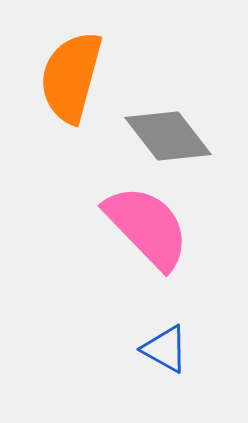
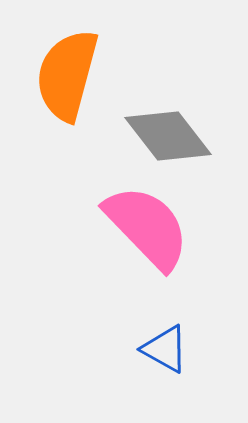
orange semicircle: moved 4 px left, 2 px up
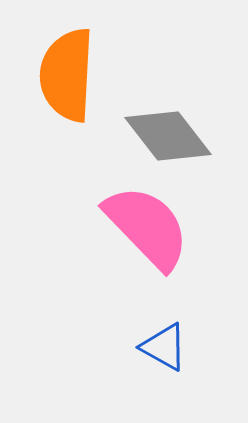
orange semicircle: rotated 12 degrees counterclockwise
blue triangle: moved 1 px left, 2 px up
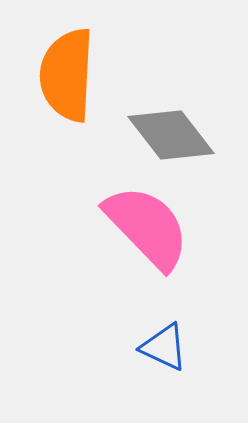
gray diamond: moved 3 px right, 1 px up
blue triangle: rotated 4 degrees counterclockwise
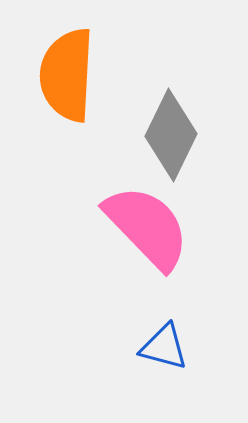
gray diamond: rotated 64 degrees clockwise
blue triangle: rotated 10 degrees counterclockwise
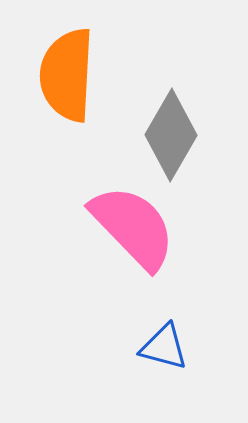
gray diamond: rotated 4 degrees clockwise
pink semicircle: moved 14 px left
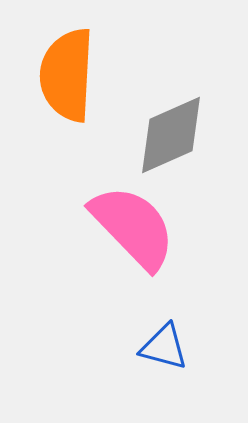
gray diamond: rotated 36 degrees clockwise
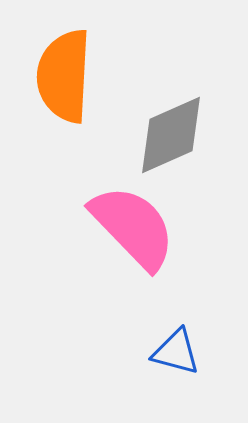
orange semicircle: moved 3 px left, 1 px down
blue triangle: moved 12 px right, 5 px down
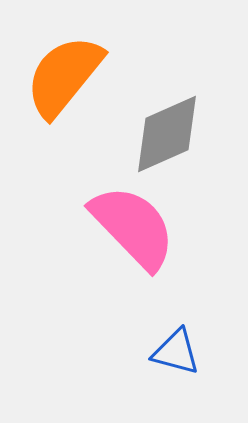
orange semicircle: rotated 36 degrees clockwise
gray diamond: moved 4 px left, 1 px up
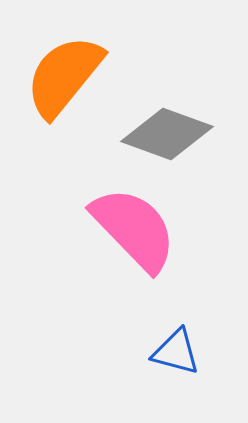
gray diamond: rotated 44 degrees clockwise
pink semicircle: moved 1 px right, 2 px down
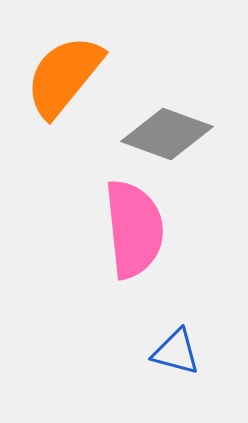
pink semicircle: rotated 38 degrees clockwise
